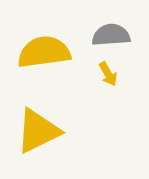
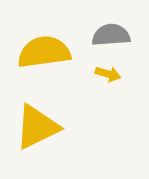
yellow arrow: rotated 45 degrees counterclockwise
yellow triangle: moved 1 px left, 4 px up
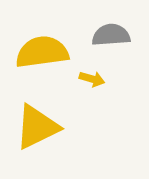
yellow semicircle: moved 2 px left
yellow arrow: moved 16 px left, 5 px down
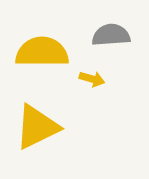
yellow semicircle: rotated 8 degrees clockwise
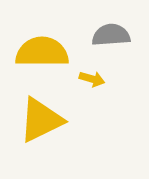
yellow triangle: moved 4 px right, 7 px up
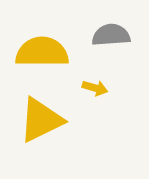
yellow arrow: moved 3 px right, 9 px down
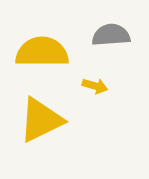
yellow arrow: moved 2 px up
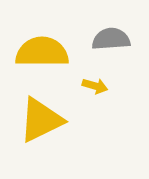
gray semicircle: moved 4 px down
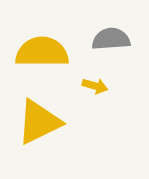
yellow triangle: moved 2 px left, 2 px down
